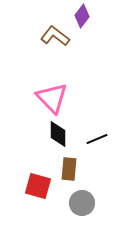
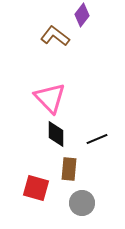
purple diamond: moved 1 px up
pink triangle: moved 2 px left
black diamond: moved 2 px left
red square: moved 2 px left, 2 px down
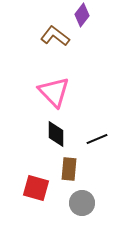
pink triangle: moved 4 px right, 6 px up
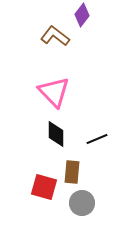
brown rectangle: moved 3 px right, 3 px down
red square: moved 8 px right, 1 px up
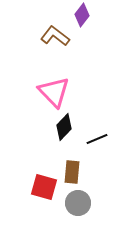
black diamond: moved 8 px right, 7 px up; rotated 44 degrees clockwise
gray circle: moved 4 px left
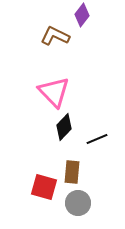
brown L-shape: rotated 12 degrees counterclockwise
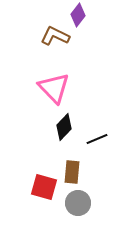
purple diamond: moved 4 px left
pink triangle: moved 4 px up
